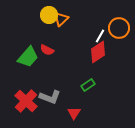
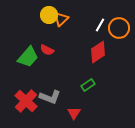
white line: moved 11 px up
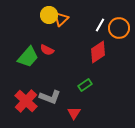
green rectangle: moved 3 px left
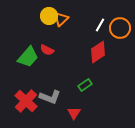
yellow circle: moved 1 px down
orange circle: moved 1 px right
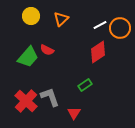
yellow circle: moved 18 px left
white line: rotated 32 degrees clockwise
gray L-shape: rotated 130 degrees counterclockwise
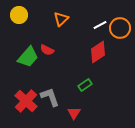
yellow circle: moved 12 px left, 1 px up
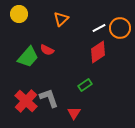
yellow circle: moved 1 px up
white line: moved 1 px left, 3 px down
gray L-shape: moved 1 px left, 1 px down
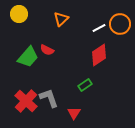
orange circle: moved 4 px up
red diamond: moved 1 px right, 3 px down
